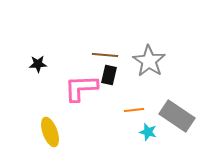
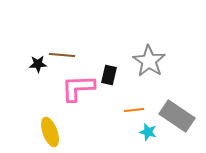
brown line: moved 43 px left
pink L-shape: moved 3 px left
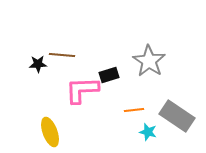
black rectangle: rotated 60 degrees clockwise
pink L-shape: moved 4 px right, 2 px down
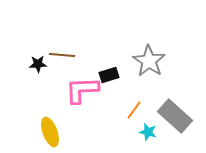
orange line: rotated 48 degrees counterclockwise
gray rectangle: moved 2 px left; rotated 8 degrees clockwise
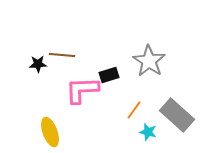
gray rectangle: moved 2 px right, 1 px up
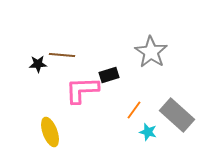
gray star: moved 2 px right, 9 px up
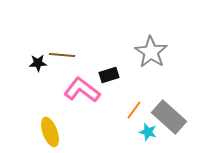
black star: moved 1 px up
pink L-shape: rotated 39 degrees clockwise
gray rectangle: moved 8 px left, 2 px down
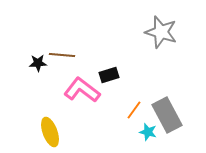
gray star: moved 10 px right, 20 px up; rotated 16 degrees counterclockwise
gray rectangle: moved 2 px left, 2 px up; rotated 20 degrees clockwise
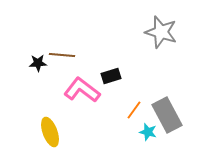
black rectangle: moved 2 px right, 1 px down
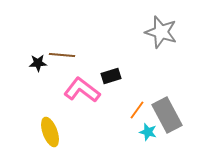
orange line: moved 3 px right
